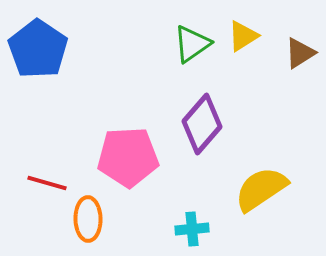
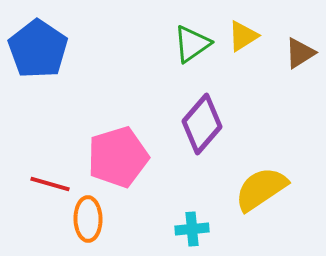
pink pentagon: moved 10 px left; rotated 14 degrees counterclockwise
red line: moved 3 px right, 1 px down
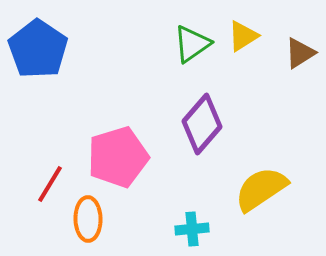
red line: rotated 75 degrees counterclockwise
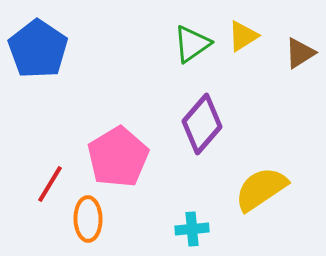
pink pentagon: rotated 14 degrees counterclockwise
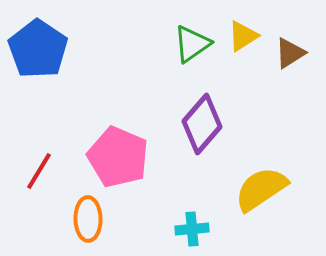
brown triangle: moved 10 px left
pink pentagon: rotated 18 degrees counterclockwise
red line: moved 11 px left, 13 px up
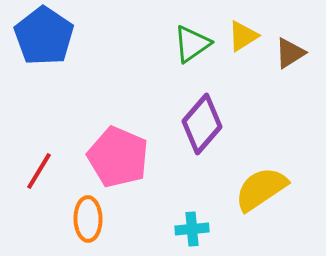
blue pentagon: moved 6 px right, 13 px up
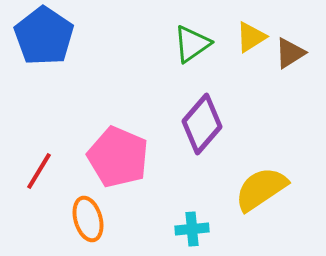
yellow triangle: moved 8 px right, 1 px down
orange ellipse: rotated 15 degrees counterclockwise
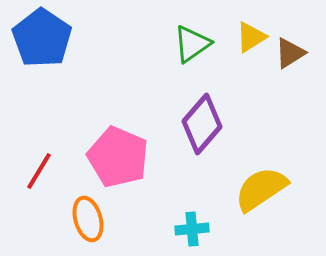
blue pentagon: moved 2 px left, 2 px down
